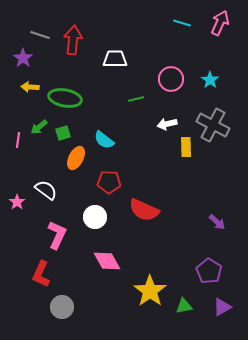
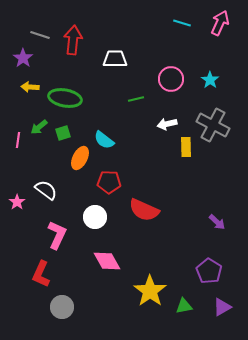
orange ellipse: moved 4 px right
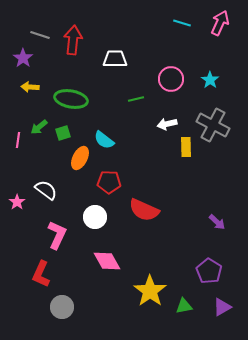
green ellipse: moved 6 px right, 1 px down
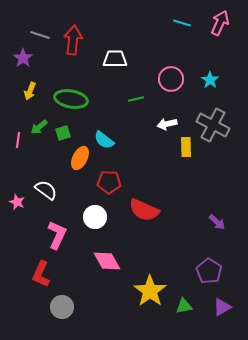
yellow arrow: moved 4 px down; rotated 72 degrees counterclockwise
pink star: rotated 14 degrees counterclockwise
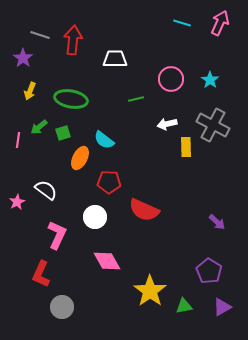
pink star: rotated 21 degrees clockwise
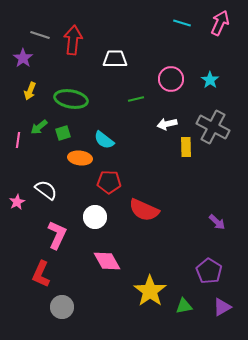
gray cross: moved 2 px down
orange ellipse: rotated 70 degrees clockwise
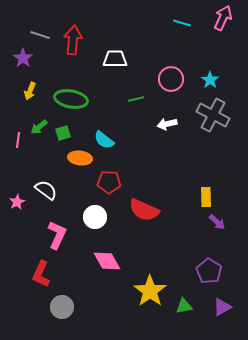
pink arrow: moved 3 px right, 5 px up
gray cross: moved 12 px up
yellow rectangle: moved 20 px right, 50 px down
